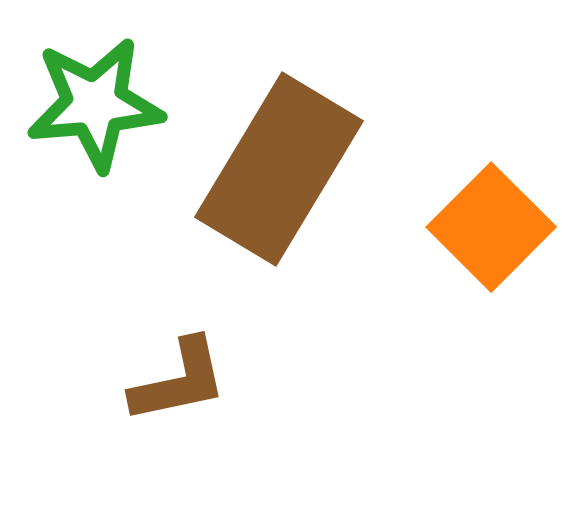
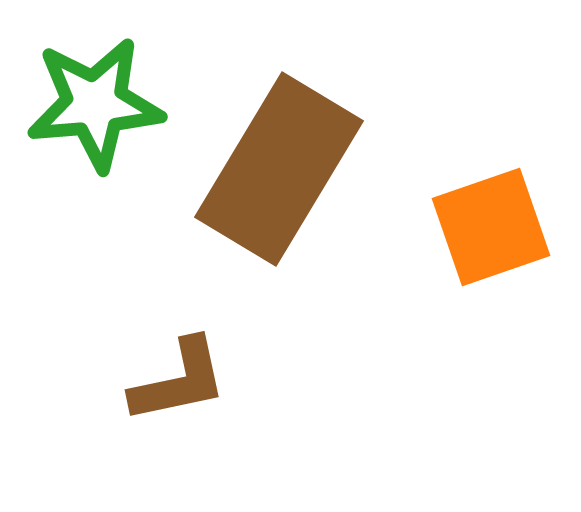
orange square: rotated 26 degrees clockwise
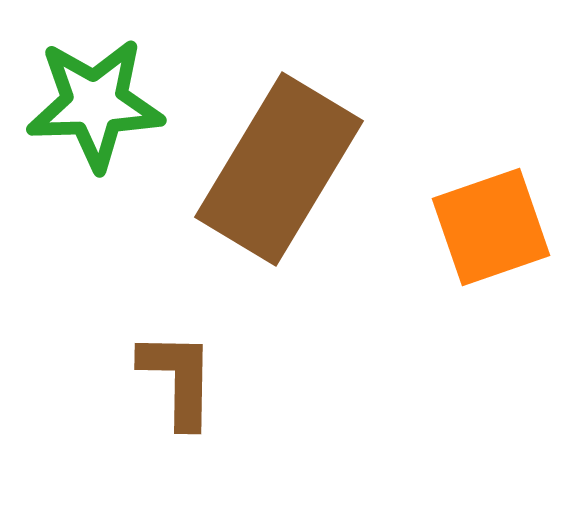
green star: rotated 3 degrees clockwise
brown L-shape: moved 1 px left, 2 px up; rotated 77 degrees counterclockwise
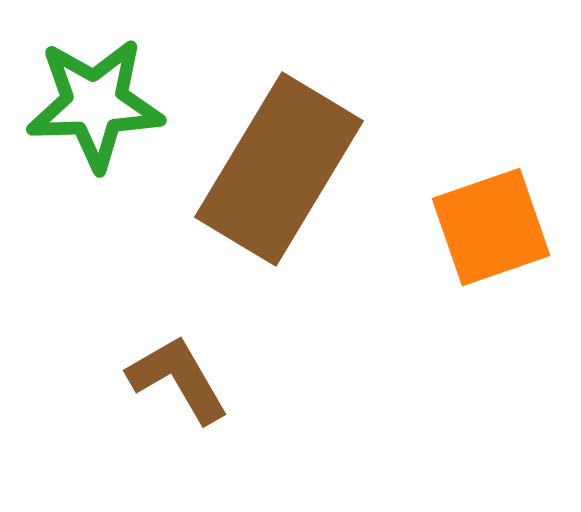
brown L-shape: rotated 31 degrees counterclockwise
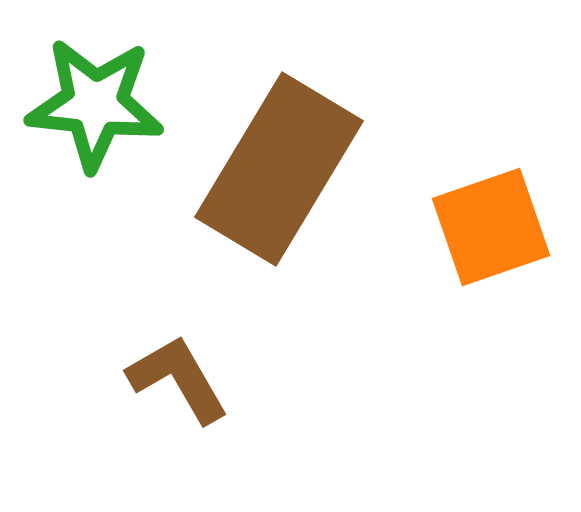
green star: rotated 8 degrees clockwise
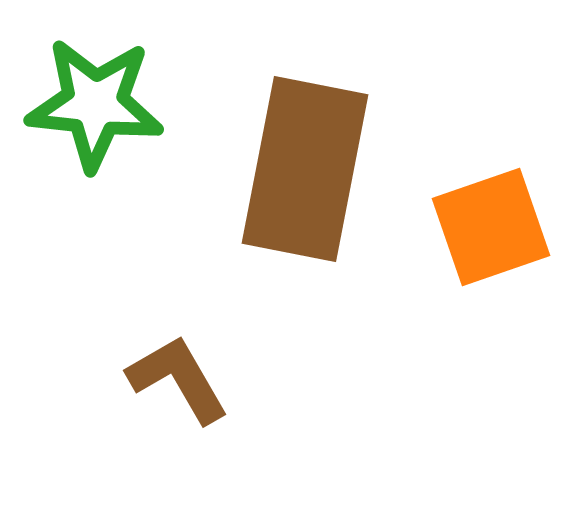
brown rectangle: moved 26 px right; rotated 20 degrees counterclockwise
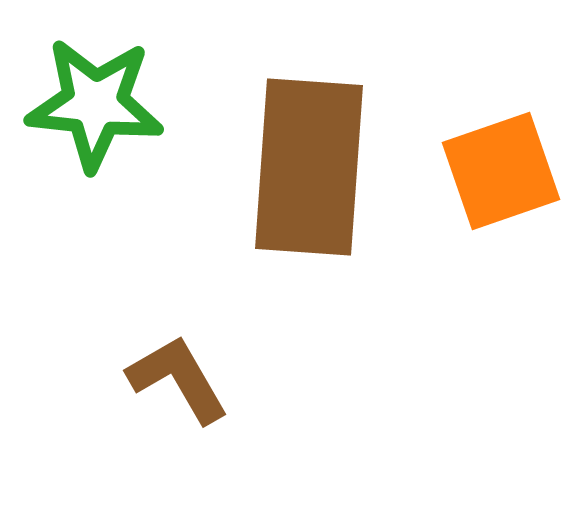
brown rectangle: moved 4 px right, 2 px up; rotated 7 degrees counterclockwise
orange square: moved 10 px right, 56 px up
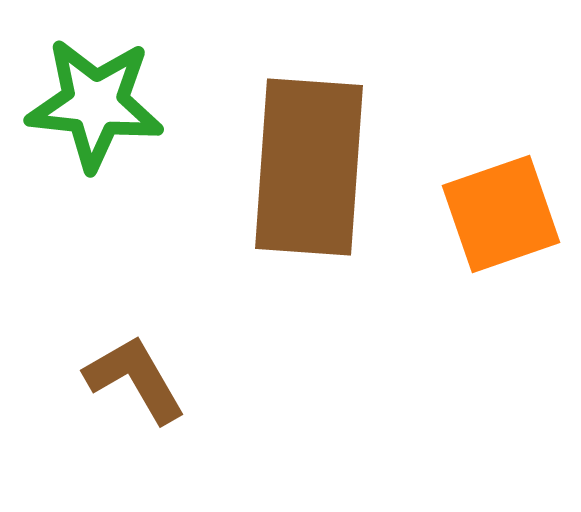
orange square: moved 43 px down
brown L-shape: moved 43 px left
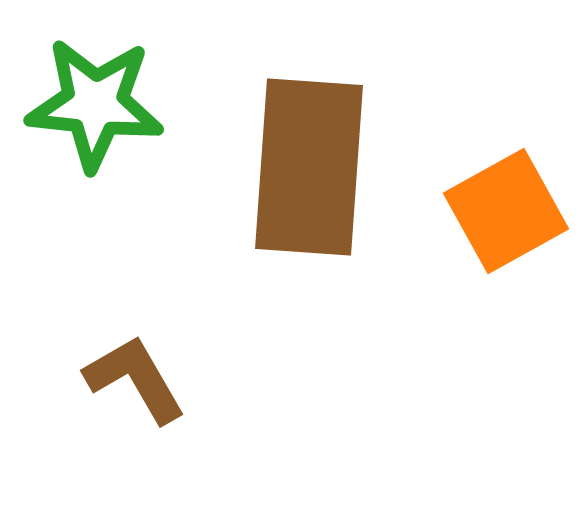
orange square: moved 5 px right, 3 px up; rotated 10 degrees counterclockwise
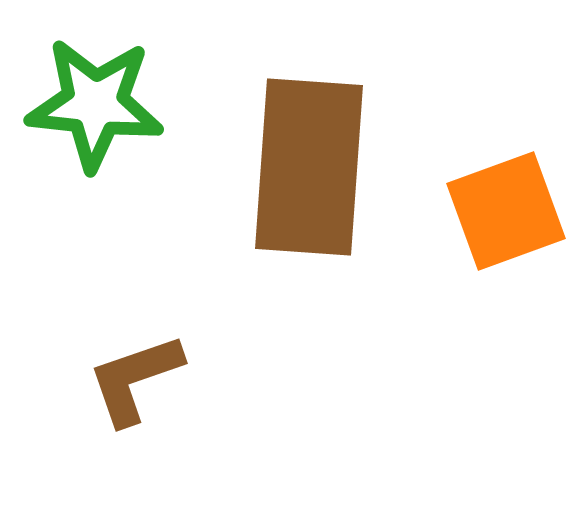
orange square: rotated 9 degrees clockwise
brown L-shape: rotated 79 degrees counterclockwise
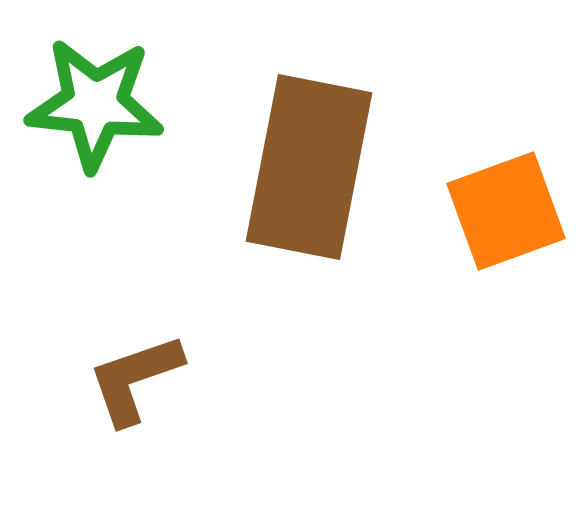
brown rectangle: rotated 7 degrees clockwise
